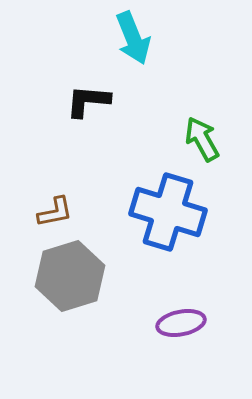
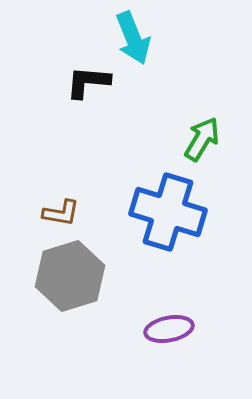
black L-shape: moved 19 px up
green arrow: rotated 60 degrees clockwise
brown L-shape: moved 6 px right, 1 px down; rotated 21 degrees clockwise
purple ellipse: moved 12 px left, 6 px down
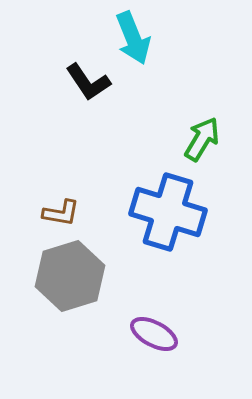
black L-shape: rotated 129 degrees counterclockwise
purple ellipse: moved 15 px left, 5 px down; rotated 39 degrees clockwise
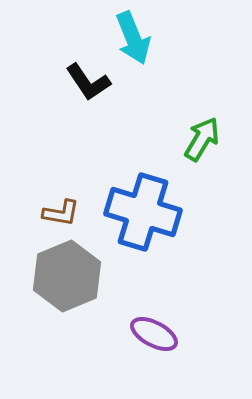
blue cross: moved 25 px left
gray hexagon: moved 3 px left; rotated 6 degrees counterclockwise
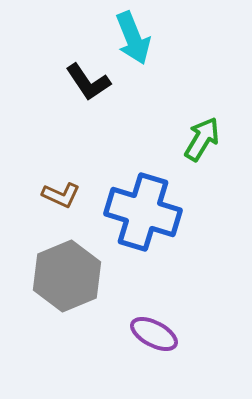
brown L-shape: moved 18 px up; rotated 15 degrees clockwise
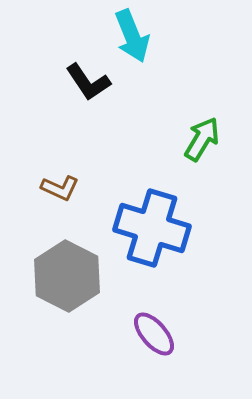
cyan arrow: moved 1 px left, 2 px up
brown L-shape: moved 1 px left, 7 px up
blue cross: moved 9 px right, 16 px down
gray hexagon: rotated 10 degrees counterclockwise
purple ellipse: rotated 21 degrees clockwise
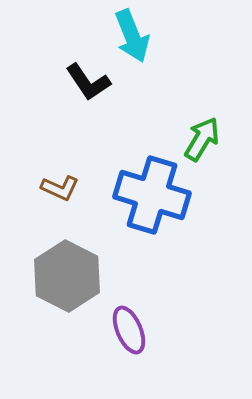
blue cross: moved 33 px up
purple ellipse: moved 25 px left, 4 px up; rotated 18 degrees clockwise
